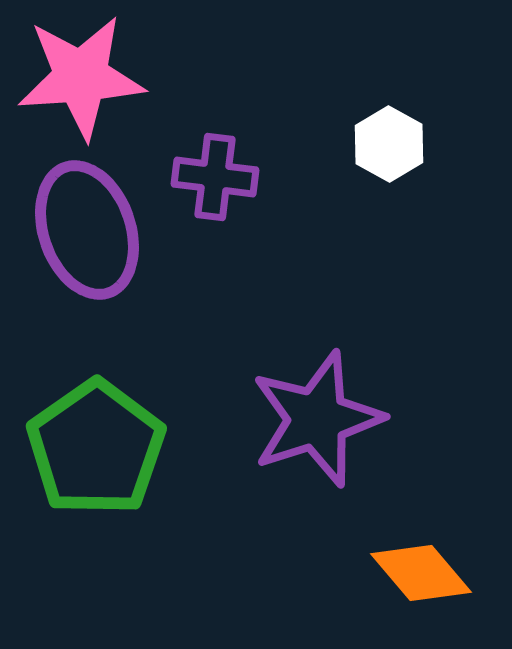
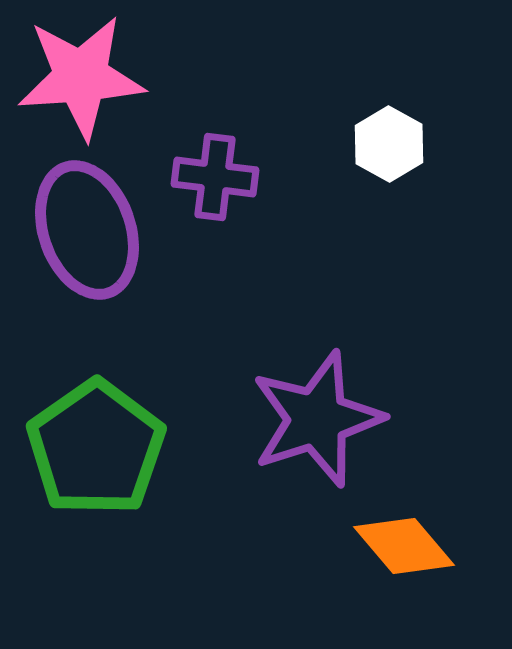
orange diamond: moved 17 px left, 27 px up
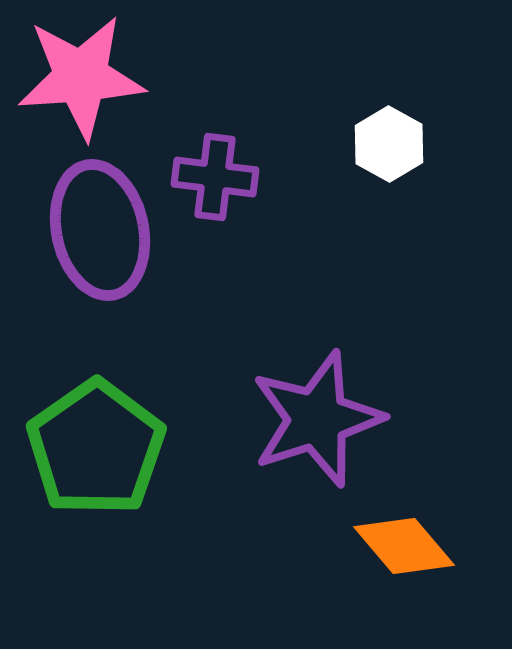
purple ellipse: moved 13 px right; rotated 7 degrees clockwise
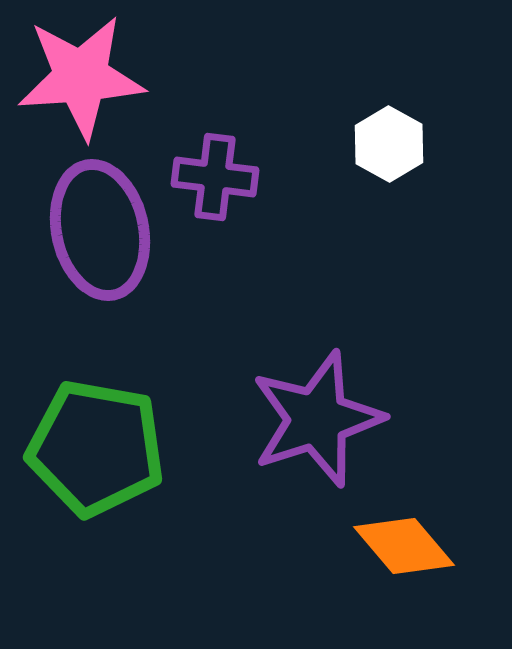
green pentagon: rotated 27 degrees counterclockwise
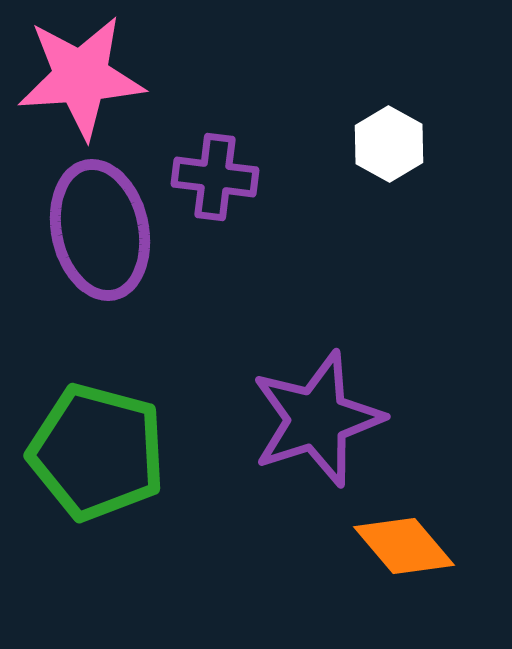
green pentagon: moved 1 px right, 4 px down; rotated 5 degrees clockwise
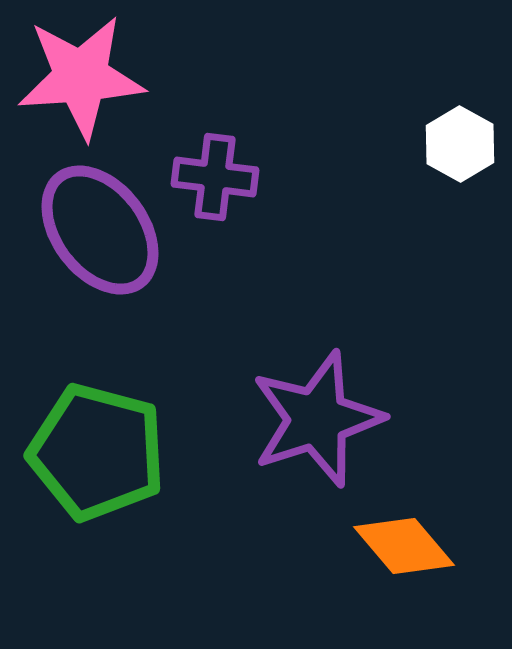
white hexagon: moved 71 px right
purple ellipse: rotated 25 degrees counterclockwise
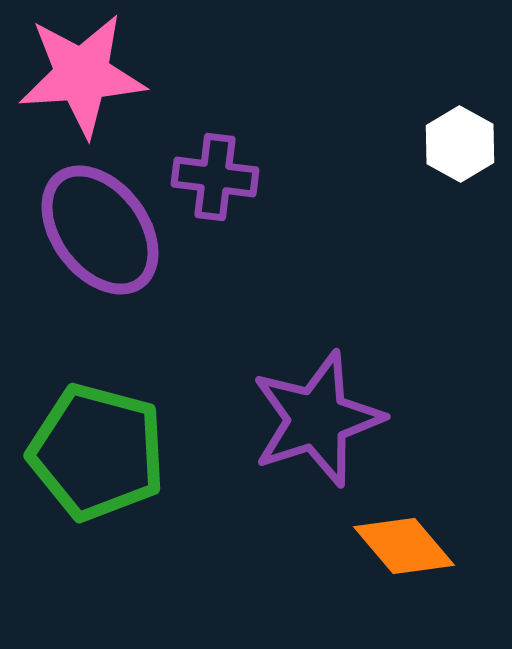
pink star: moved 1 px right, 2 px up
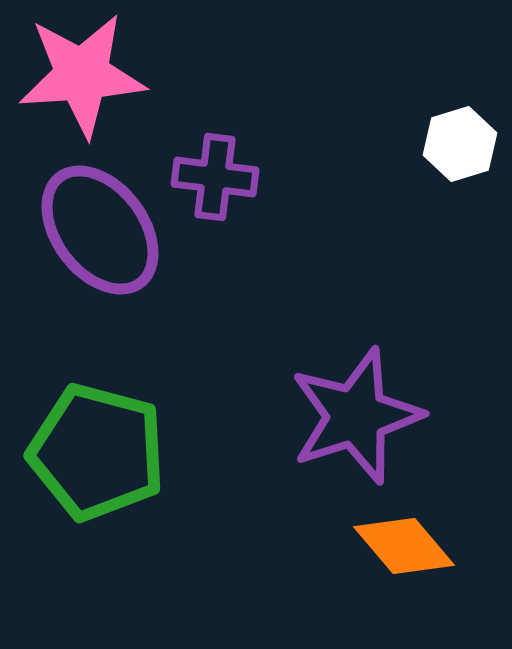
white hexagon: rotated 14 degrees clockwise
purple star: moved 39 px right, 3 px up
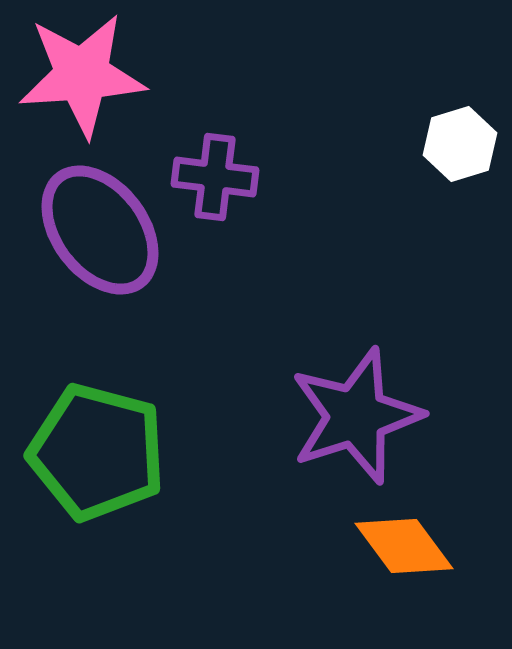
orange diamond: rotated 4 degrees clockwise
